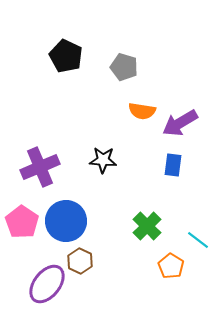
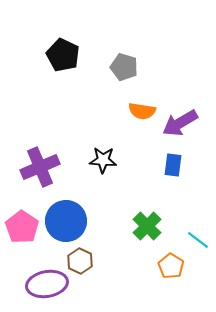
black pentagon: moved 3 px left, 1 px up
pink pentagon: moved 5 px down
purple ellipse: rotated 42 degrees clockwise
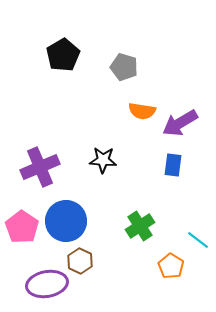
black pentagon: rotated 16 degrees clockwise
green cross: moved 7 px left; rotated 12 degrees clockwise
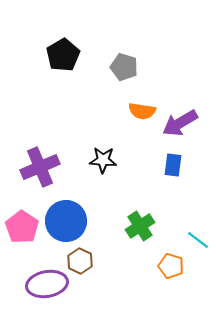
orange pentagon: rotated 15 degrees counterclockwise
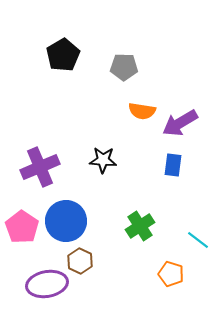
gray pentagon: rotated 16 degrees counterclockwise
orange pentagon: moved 8 px down
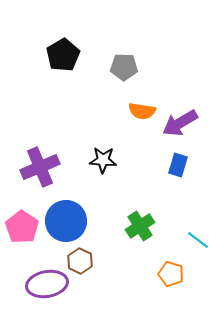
blue rectangle: moved 5 px right; rotated 10 degrees clockwise
